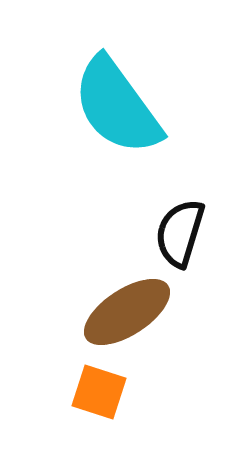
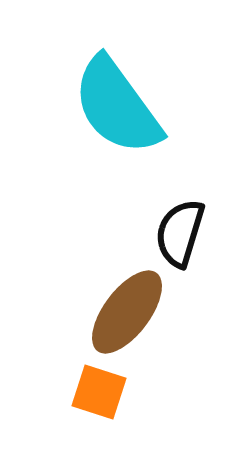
brown ellipse: rotated 20 degrees counterclockwise
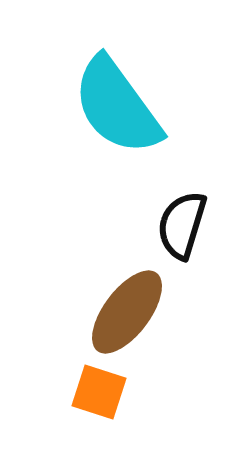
black semicircle: moved 2 px right, 8 px up
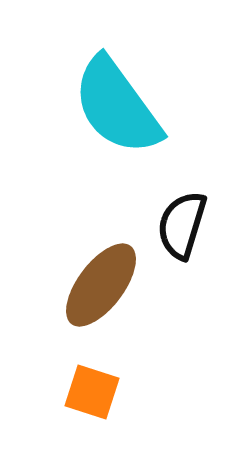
brown ellipse: moved 26 px left, 27 px up
orange square: moved 7 px left
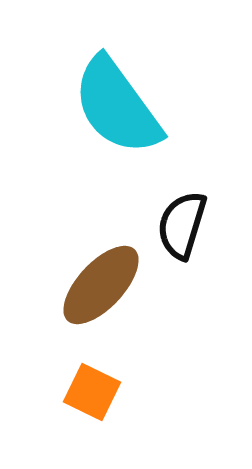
brown ellipse: rotated 6 degrees clockwise
orange square: rotated 8 degrees clockwise
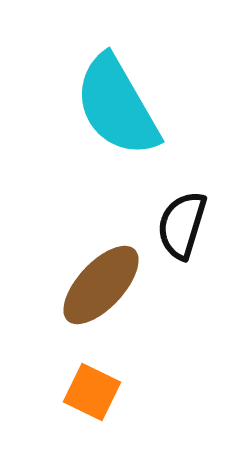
cyan semicircle: rotated 6 degrees clockwise
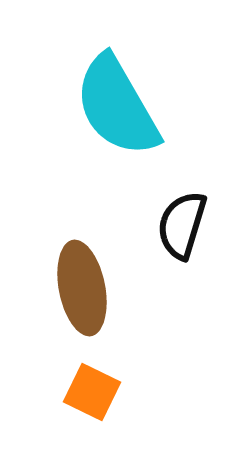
brown ellipse: moved 19 px left, 3 px down; rotated 54 degrees counterclockwise
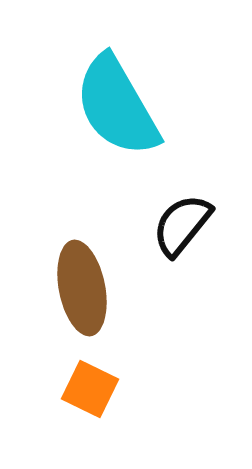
black semicircle: rotated 22 degrees clockwise
orange square: moved 2 px left, 3 px up
